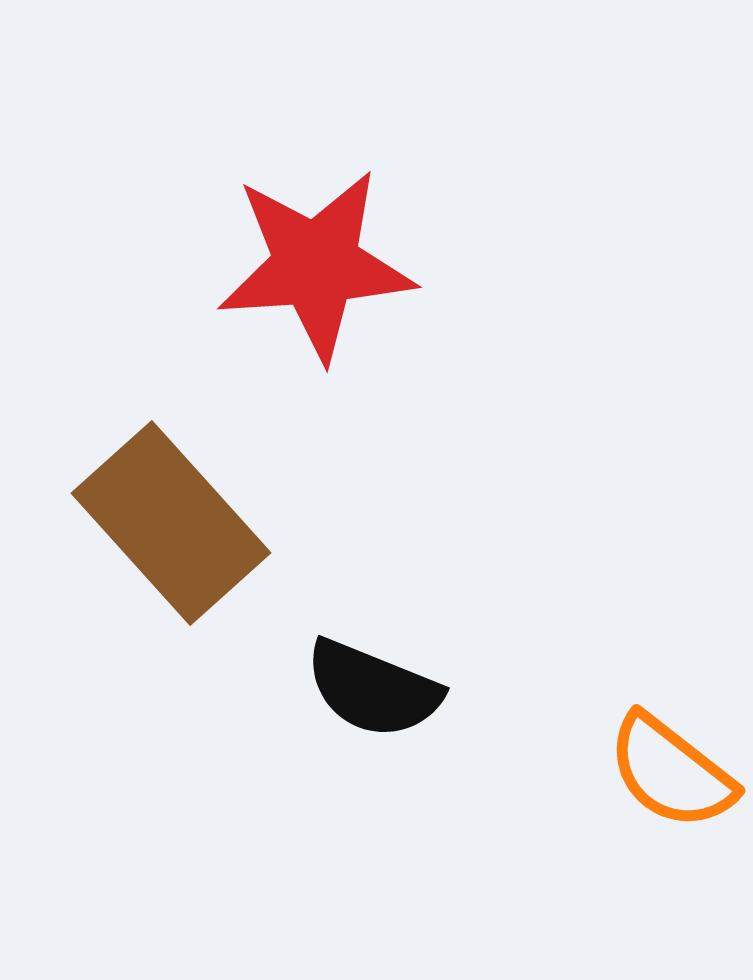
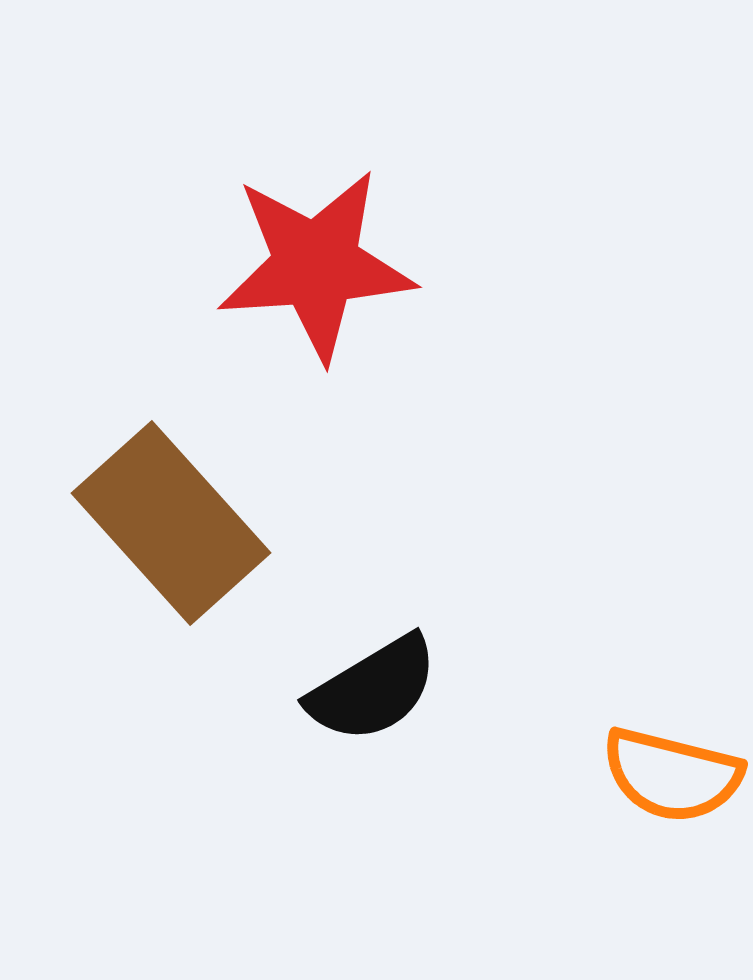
black semicircle: rotated 53 degrees counterclockwise
orange semicircle: moved 1 px right, 3 px down; rotated 24 degrees counterclockwise
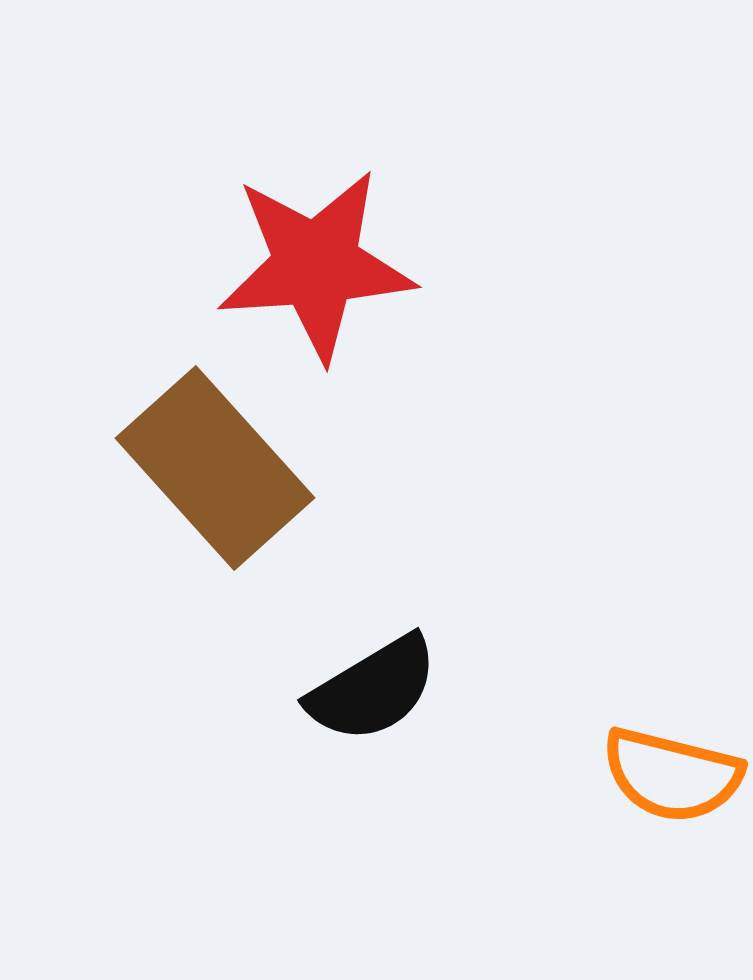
brown rectangle: moved 44 px right, 55 px up
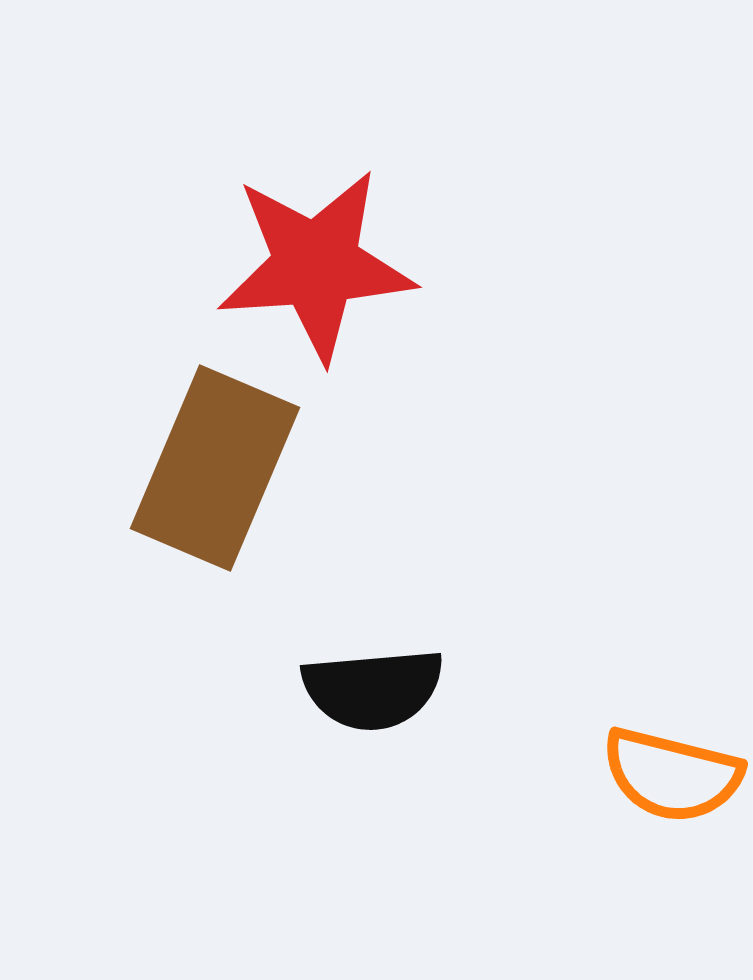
brown rectangle: rotated 65 degrees clockwise
black semicircle: rotated 26 degrees clockwise
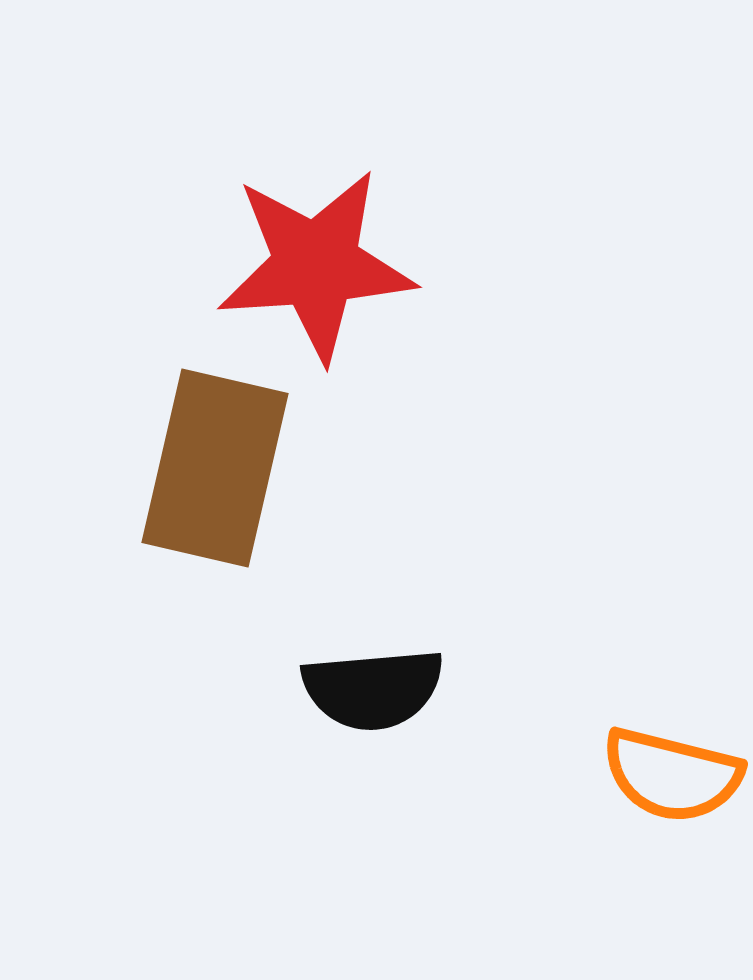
brown rectangle: rotated 10 degrees counterclockwise
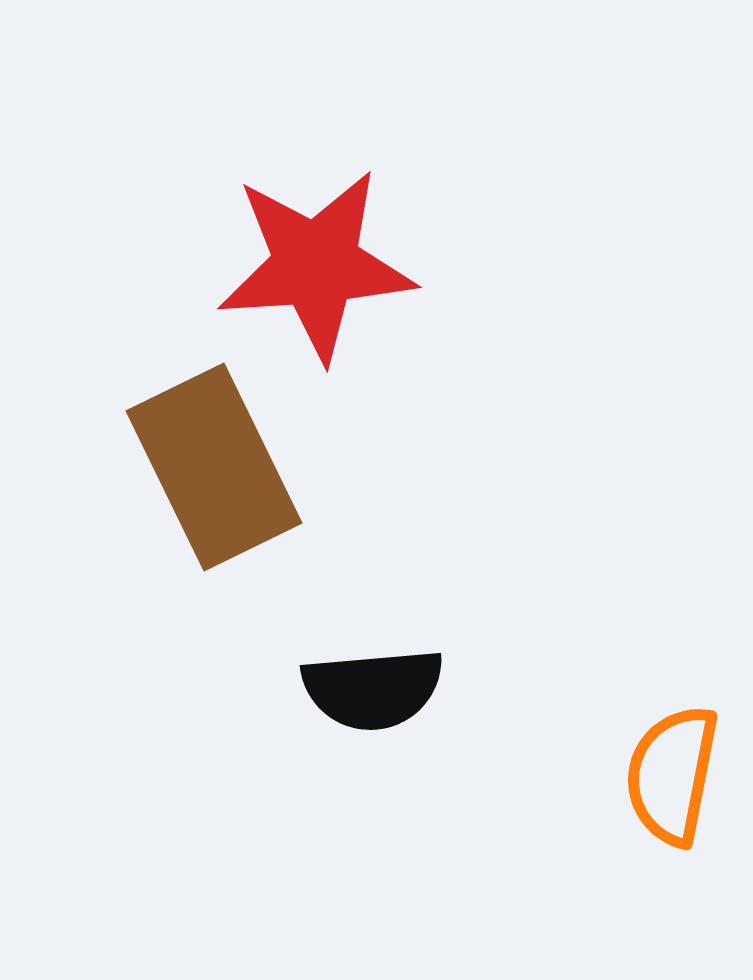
brown rectangle: moved 1 px left, 1 px up; rotated 39 degrees counterclockwise
orange semicircle: rotated 87 degrees clockwise
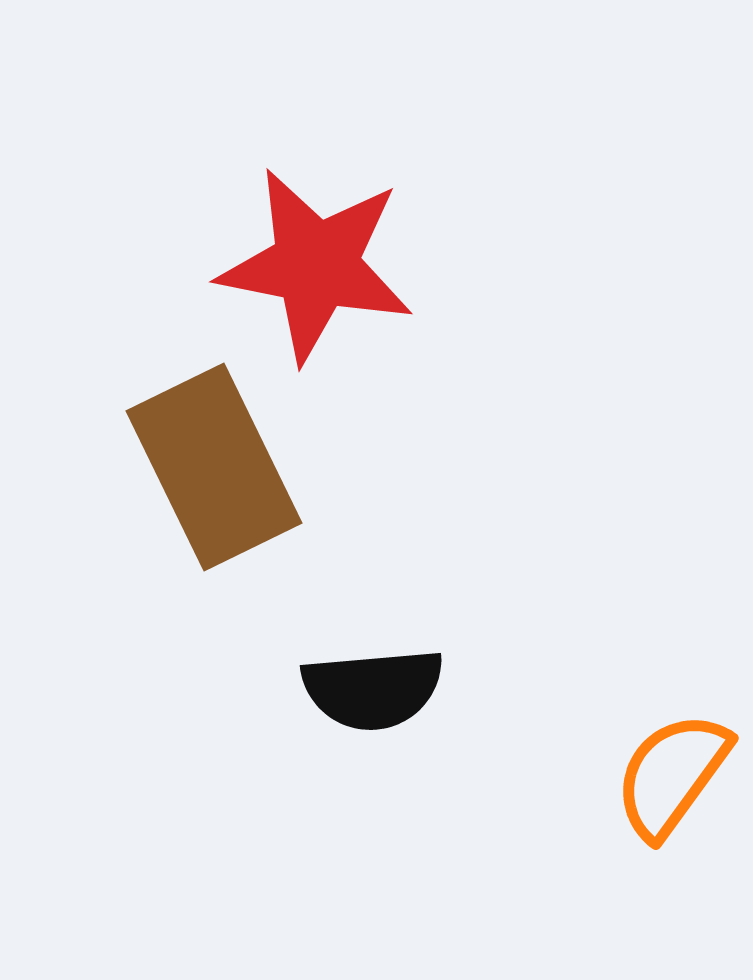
red star: rotated 15 degrees clockwise
orange semicircle: rotated 25 degrees clockwise
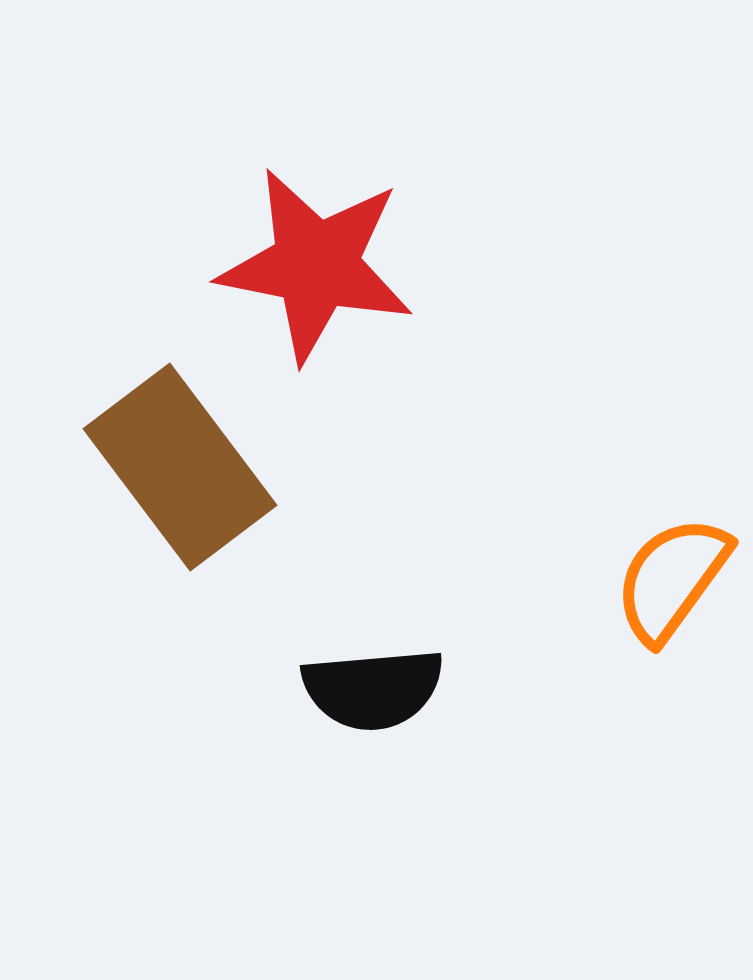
brown rectangle: moved 34 px left; rotated 11 degrees counterclockwise
orange semicircle: moved 196 px up
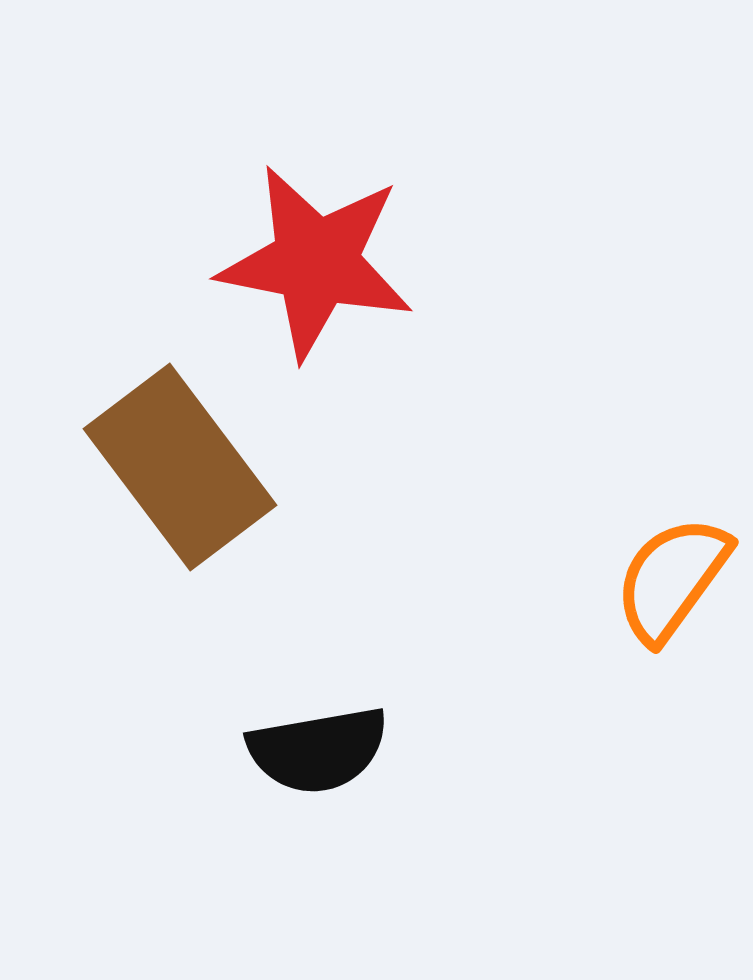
red star: moved 3 px up
black semicircle: moved 55 px left, 61 px down; rotated 5 degrees counterclockwise
